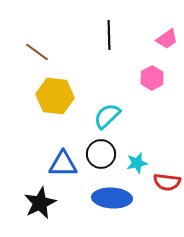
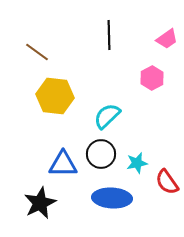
red semicircle: rotated 48 degrees clockwise
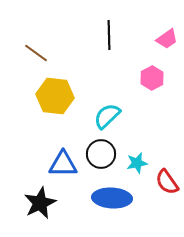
brown line: moved 1 px left, 1 px down
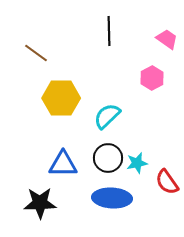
black line: moved 4 px up
pink trapezoid: rotated 110 degrees counterclockwise
yellow hexagon: moved 6 px right, 2 px down; rotated 6 degrees counterclockwise
black circle: moved 7 px right, 4 px down
black star: rotated 24 degrees clockwise
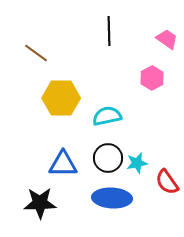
cyan semicircle: rotated 32 degrees clockwise
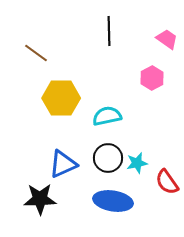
blue triangle: rotated 24 degrees counterclockwise
blue ellipse: moved 1 px right, 3 px down; rotated 6 degrees clockwise
black star: moved 4 px up
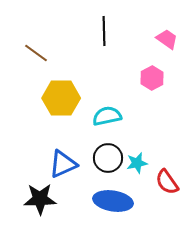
black line: moved 5 px left
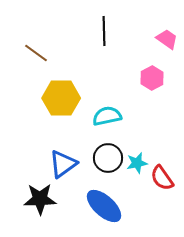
blue triangle: rotated 12 degrees counterclockwise
red semicircle: moved 5 px left, 4 px up
blue ellipse: moved 9 px left, 5 px down; rotated 33 degrees clockwise
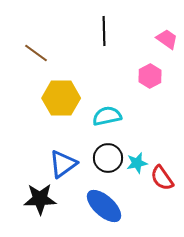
pink hexagon: moved 2 px left, 2 px up
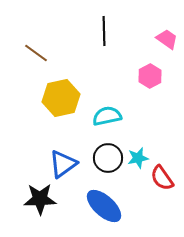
yellow hexagon: rotated 12 degrees counterclockwise
cyan star: moved 1 px right, 5 px up
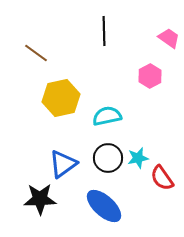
pink trapezoid: moved 2 px right, 1 px up
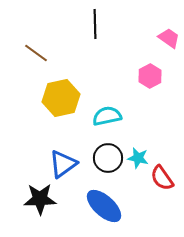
black line: moved 9 px left, 7 px up
cyan star: rotated 25 degrees clockwise
